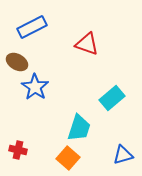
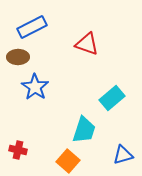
brown ellipse: moved 1 px right, 5 px up; rotated 30 degrees counterclockwise
cyan trapezoid: moved 5 px right, 2 px down
orange square: moved 3 px down
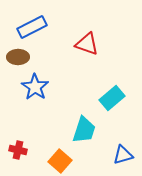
orange square: moved 8 px left
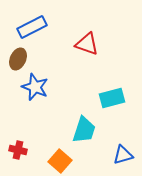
brown ellipse: moved 2 px down; rotated 65 degrees counterclockwise
blue star: rotated 12 degrees counterclockwise
cyan rectangle: rotated 25 degrees clockwise
